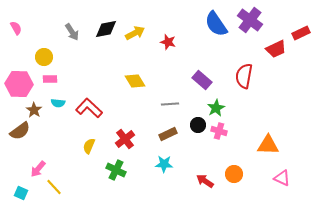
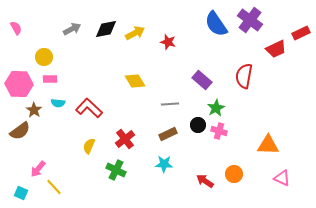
gray arrow: moved 3 px up; rotated 84 degrees counterclockwise
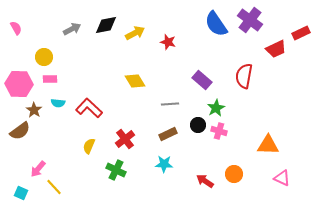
black diamond: moved 4 px up
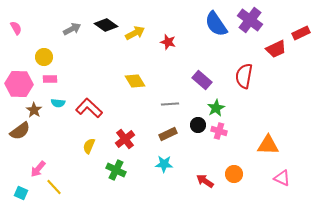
black diamond: rotated 45 degrees clockwise
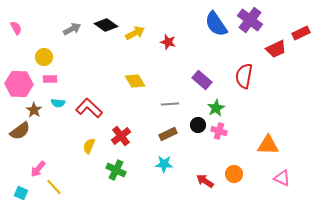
red cross: moved 4 px left, 3 px up
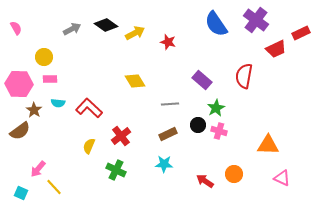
purple cross: moved 6 px right
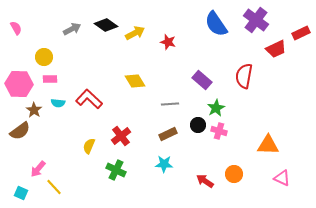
red L-shape: moved 9 px up
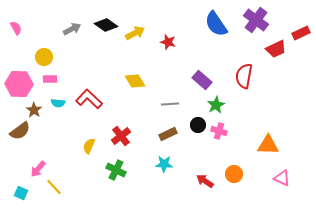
green star: moved 3 px up
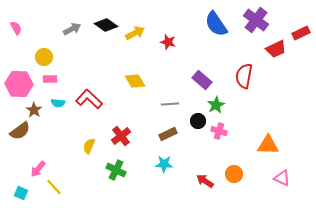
black circle: moved 4 px up
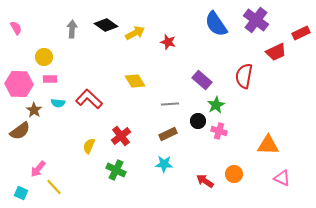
gray arrow: rotated 60 degrees counterclockwise
red trapezoid: moved 3 px down
